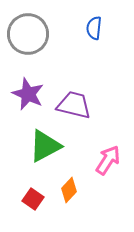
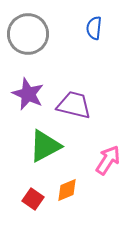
orange diamond: moved 2 px left; rotated 25 degrees clockwise
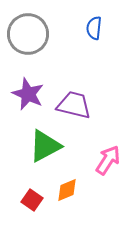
red square: moved 1 px left, 1 px down
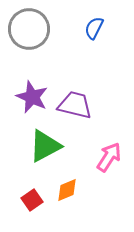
blue semicircle: rotated 20 degrees clockwise
gray circle: moved 1 px right, 5 px up
purple star: moved 4 px right, 3 px down
purple trapezoid: moved 1 px right
pink arrow: moved 1 px right, 3 px up
red square: rotated 20 degrees clockwise
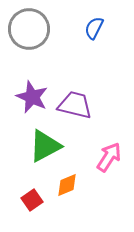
orange diamond: moved 5 px up
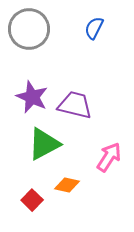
green triangle: moved 1 px left, 2 px up
orange diamond: rotated 35 degrees clockwise
red square: rotated 10 degrees counterclockwise
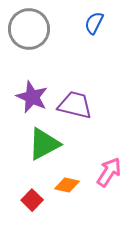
blue semicircle: moved 5 px up
pink arrow: moved 15 px down
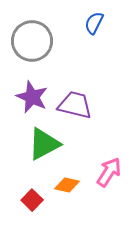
gray circle: moved 3 px right, 12 px down
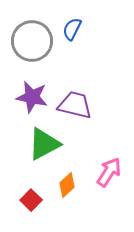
blue semicircle: moved 22 px left, 6 px down
purple star: rotated 12 degrees counterclockwise
orange diamond: rotated 55 degrees counterclockwise
red square: moved 1 px left
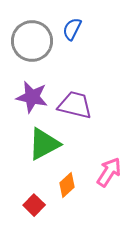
red square: moved 3 px right, 5 px down
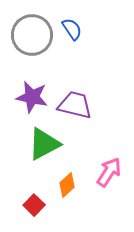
blue semicircle: rotated 120 degrees clockwise
gray circle: moved 6 px up
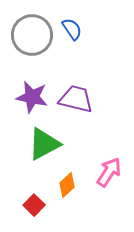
purple trapezoid: moved 1 px right, 6 px up
